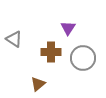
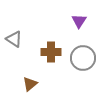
purple triangle: moved 11 px right, 7 px up
brown triangle: moved 8 px left
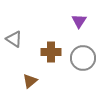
brown triangle: moved 3 px up
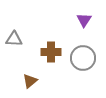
purple triangle: moved 5 px right, 1 px up
gray triangle: rotated 30 degrees counterclockwise
